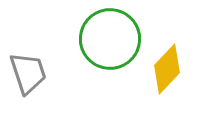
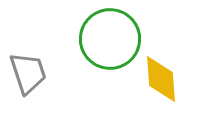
yellow diamond: moved 6 px left, 10 px down; rotated 48 degrees counterclockwise
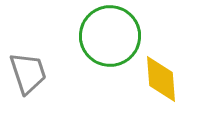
green circle: moved 3 px up
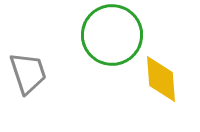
green circle: moved 2 px right, 1 px up
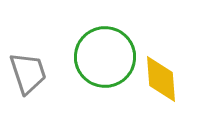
green circle: moved 7 px left, 22 px down
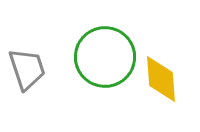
gray trapezoid: moved 1 px left, 4 px up
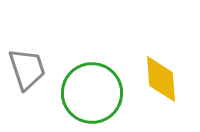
green circle: moved 13 px left, 36 px down
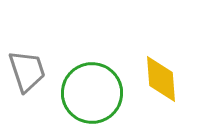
gray trapezoid: moved 2 px down
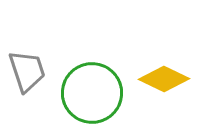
yellow diamond: moved 3 px right; rotated 60 degrees counterclockwise
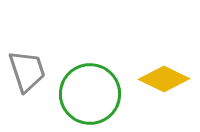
green circle: moved 2 px left, 1 px down
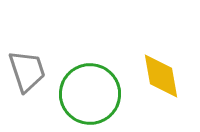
yellow diamond: moved 3 px left, 3 px up; rotated 54 degrees clockwise
